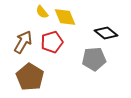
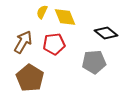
yellow semicircle: rotated 64 degrees clockwise
red pentagon: moved 2 px right, 2 px down; rotated 10 degrees clockwise
gray pentagon: moved 3 px down
brown pentagon: moved 1 px down
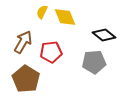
black diamond: moved 2 px left, 2 px down
red pentagon: moved 3 px left, 8 px down
brown pentagon: moved 4 px left, 1 px down
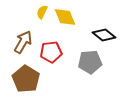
gray pentagon: moved 4 px left
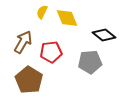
yellow diamond: moved 2 px right, 1 px down
brown pentagon: moved 3 px right, 1 px down
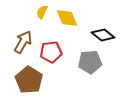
black diamond: moved 1 px left
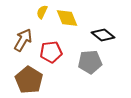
brown arrow: moved 2 px up
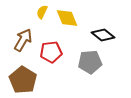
brown pentagon: moved 6 px left
